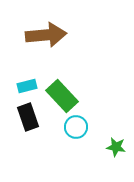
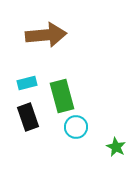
cyan rectangle: moved 3 px up
green rectangle: rotated 28 degrees clockwise
green star: rotated 18 degrees clockwise
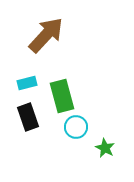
brown arrow: rotated 42 degrees counterclockwise
green star: moved 11 px left, 1 px down
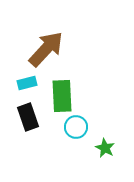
brown arrow: moved 14 px down
green rectangle: rotated 12 degrees clockwise
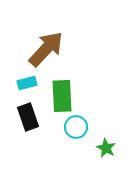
green star: moved 1 px right
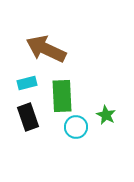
brown arrow: rotated 108 degrees counterclockwise
green star: moved 33 px up
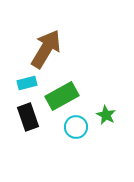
brown arrow: rotated 96 degrees clockwise
green rectangle: rotated 64 degrees clockwise
